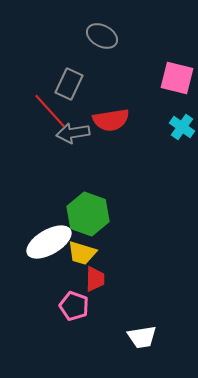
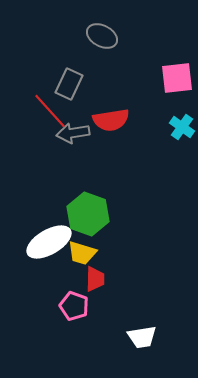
pink square: rotated 20 degrees counterclockwise
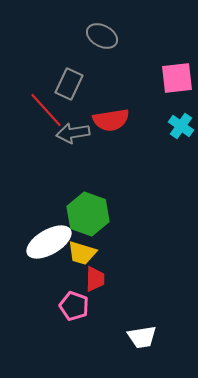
red line: moved 4 px left, 1 px up
cyan cross: moved 1 px left, 1 px up
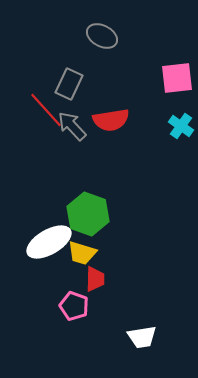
gray arrow: moved 1 px left, 7 px up; rotated 56 degrees clockwise
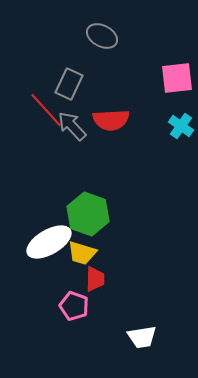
red semicircle: rotated 6 degrees clockwise
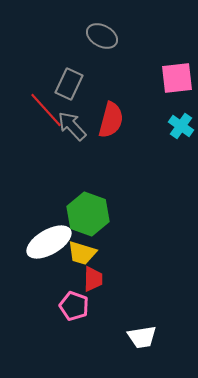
red semicircle: rotated 72 degrees counterclockwise
red trapezoid: moved 2 px left
